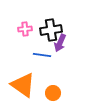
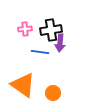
purple arrow: rotated 18 degrees counterclockwise
blue line: moved 2 px left, 3 px up
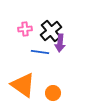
black cross: moved 1 px down; rotated 30 degrees counterclockwise
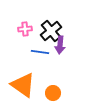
purple arrow: moved 2 px down
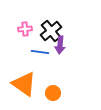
orange triangle: moved 1 px right, 1 px up
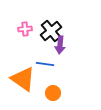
blue line: moved 5 px right, 12 px down
orange triangle: moved 1 px left, 5 px up
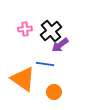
purple arrow: rotated 48 degrees clockwise
orange circle: moved 1 px right, 1 px up
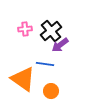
orange circle: moved 3 px left, 1 px up
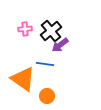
orange circle: moved 4 px left, 5 px down
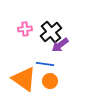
black cross: moved 1 px down
orange triangle: moved 1 px right
orange circle: moved 3 px right, 15 px up
